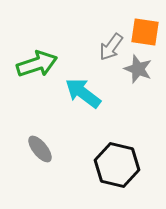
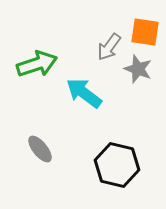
gray arrow: moved 2 px left
cyan arrow: moved 1 px right
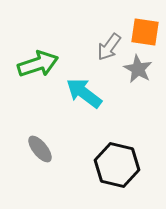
green arrow: moved 1 px right
gray star: rotated 8 degrees clockwise
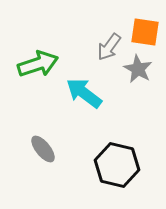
gray ellipse: moved 3 px right
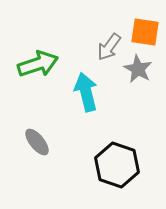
cyan arrow: moved 2 px right, 1 px up; rotated 39 degrees clockwise
gray ellipse: moved 6 px left, 7 px up
black hexagon: rotated 6 degrees clockwise
